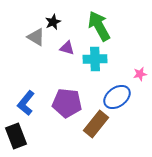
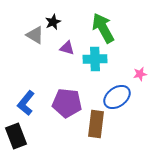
green arrow: moved 4 px right, 2 px down
gray triangle: moved 1 px left, 2 px up
brown rectangle: rotated 32 degrees counterclockwise
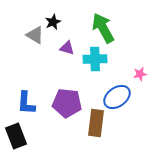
blue L-shape: rotated 35 degrees counterclockwise
brown rectangle: moved 1 px up
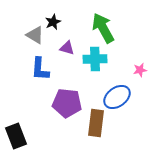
pink star: moved 4 px up
blue L-shape: moved 14 px right, 34 px up
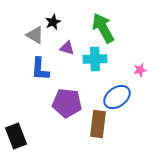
brown rectangle: moved 2 px right, 1 px down
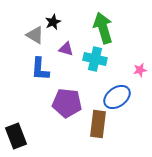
green arrow: rotated 12 degrees clockwise
purple triangle: moved 1 px left, 1 px down
cyan cross: rotated 15 degrees clockwise
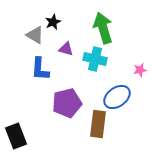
purple pentagon: rotated 20 degrees counterclockwise
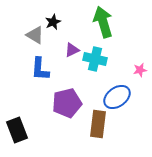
green arrow: moved 6 px up
purple triangle: moved 6 px right, 1 px down; rotated 42 degrees counterclockwise
black rectangle: moved 1 px right, 6 px up
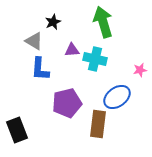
gray triangle: moved 1 px left, 6 px down
purple triangle: rotated 21 degrees clockwise
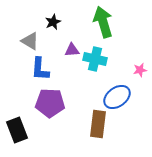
gray triangle: moved 4 px left
purple pentagon: moved 17 px left; rotated 16 degrees clockwise
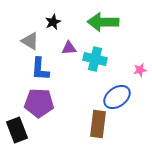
green arrow: rotated 72 degrees counterclockwise
purple triangle: moved 3 px left, 2 px up
purple pentagon: moved 11 px left
